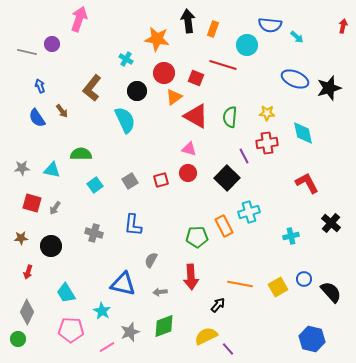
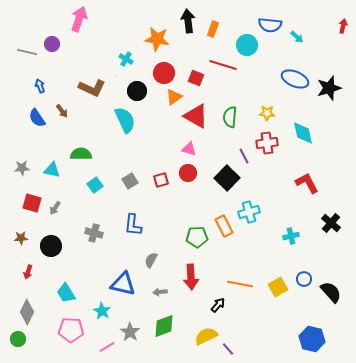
brown L-shape at (92, 88): rotated 104 degrees counterclockwise
gray star at (130, 332): rotated 18 degrees counterclockwise
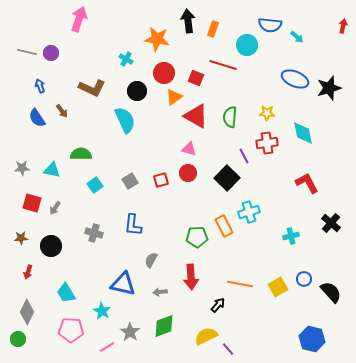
purple circle at (52, 44): moved 1 px left, 9 px down
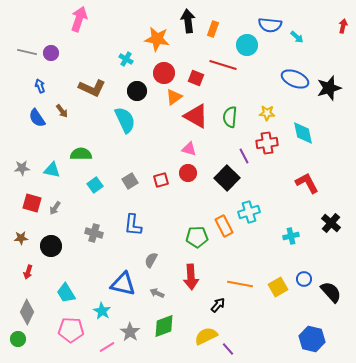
gray arrow at (160, 292): moved 3 px left, 1 px down; rotated 32 degrees clockwise
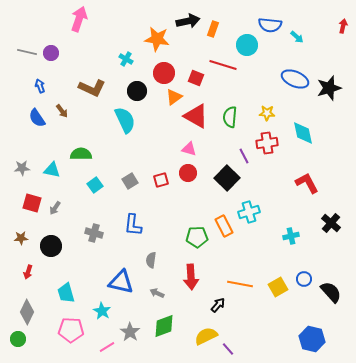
black arrow at (188, 21): rotated 85 degrees clockwise
gray semicircle at (151, 260): rotated 21 degrees counterclockwise
blue triangle at (123, 284): moved 2 px left, 2 px up
cyan trapezoid at (66, 293): rotated 15 degrees clockwise
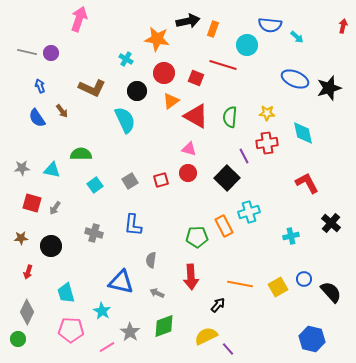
orange triangle at (174, 97): moved 3 px left, 4 px down
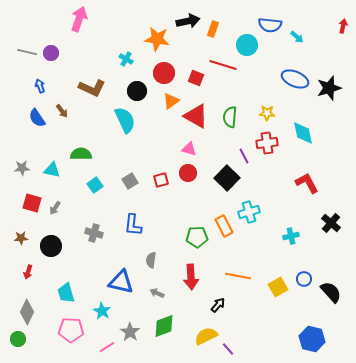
orange line at (240, 284): moved 2 px left, 8 px up
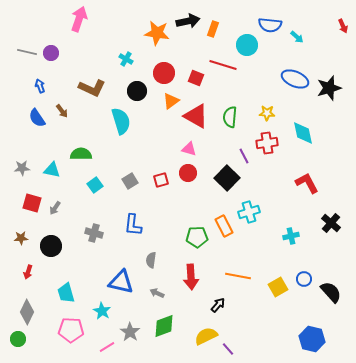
red arrow at (343, 26): rotated 144 degrees clockwise
orange star at (157, 39): moved 6 px up
cyan semicircle at (125, 120): moved 4 px left, 1 px down; rotated 8 degrees clockwise
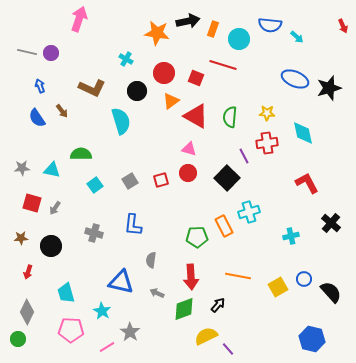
cyan circle at (247, 45): moved 8 px left, 6 px up
green diamond at (164, 326): moved 20 px right, 17 px up
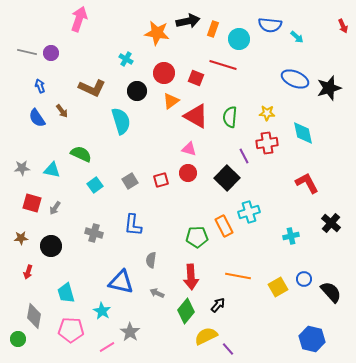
green semicircle at (81, 154): rotated 25 degrees clockwise
green diamond at (184, 309): moved 2 px right, 2 px down; rotated 30 degrees counterclockwise
gray diamond at (27, 312): moved 7 px right, 4 px down; rotated 15 degrees counterclockwise
